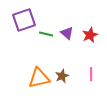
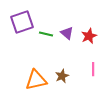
purple square: moved 2 px left, 2 px down
red star: moved 1 px left, 1 px down
pink line: moved 2 px right, 5 px up
orange triangle: moved 3 px left, 2 px down
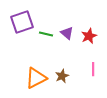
orange triangle: moved 2 px up; rotated 15 degrees counterclockwise
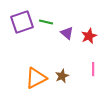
green line: moved 12 px up
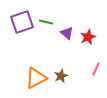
red star: moved 1 px left, 1 px down
pink line: moved 3 px right; rotated 24 degrees clockwise
brown star: moved 1 px left
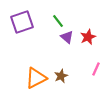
green line: moved 12 px right, 1 px up; rotated 40 degrees clockwise
purple triangle: moved 4 px down
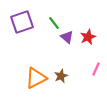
green line: moved 4 px left, 2 px down
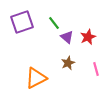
pink line: rotated 40 degrees counterclockwise
brown star: moved 7 px right, 13 px up
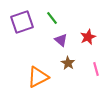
green line: moved 2 px left, 5 px up
purple triangle: moved 6 px left, 3 px down
brown star: rotated 16 degrees counterclockwise
orange triangle: moved 2 px right, 1 px up
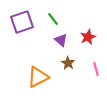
green line: moved 1 px right, 1 px down
